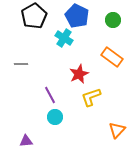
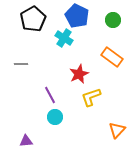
black pentagon: moved 1 px left, 3 px down
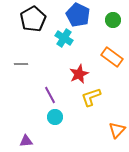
blue pentagon: moved 1 px right, 1 px up
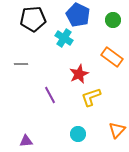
black pentagon: rotated 25 degrees clockwise
cyan circle: moved 23 px right, 17 px down
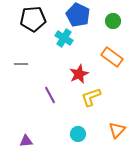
green circle: moved 1 px down
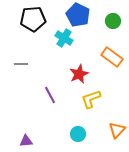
yellow L-shape: moved 2 px down
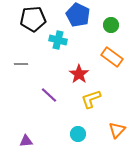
green circle: moved 2 px left, 4 px down
cyan cross: moved 6 px left, 2 px down; rotated 18 degrees counterclockwise
red star: rotated 12 degrees counterclockwise
purple line: moved 1 px left; rotated 18 degrees counterclockwise
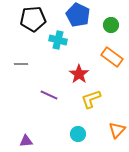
purple line: rotated 18 degrees counterclockwise
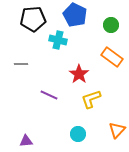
blue pentagon: moved 3 px left
